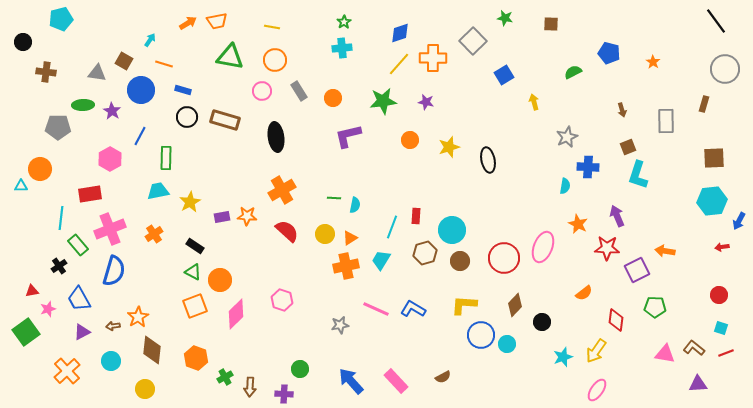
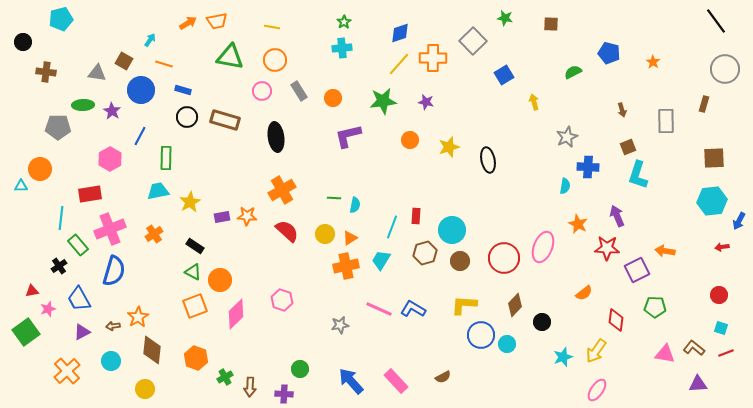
pink line at (376, 309): moved 3 px right
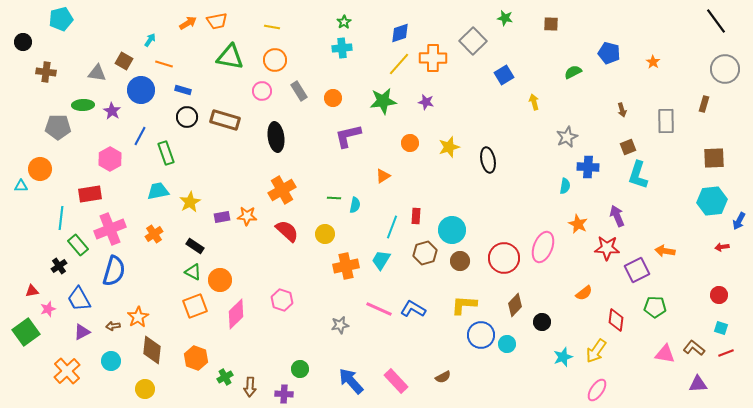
orange circle at (410, 140): moved 3 px down
green rectangle at (166, 158): moved 5 px up; rotated 20 degrees counterclockwise
orange triangle at (350, 238): moved 33 px right, 62 px up
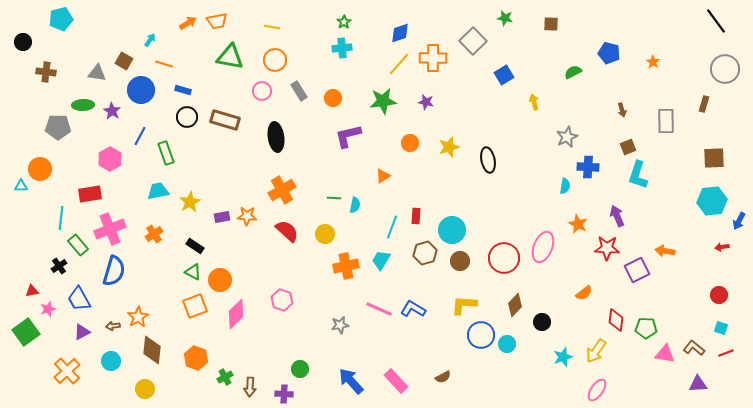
green pentagon at (655, 307): moved 9 px left, 21 px down
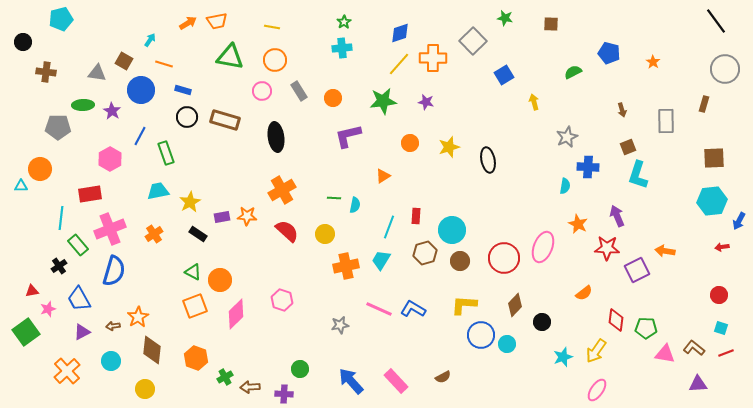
cyan line at (392, 227): moved 3 px left
black rectangle at (195, 246): moved 3 px right, 12 px up
brown arrow at (250, 387): rotated 84 degrees clockwise
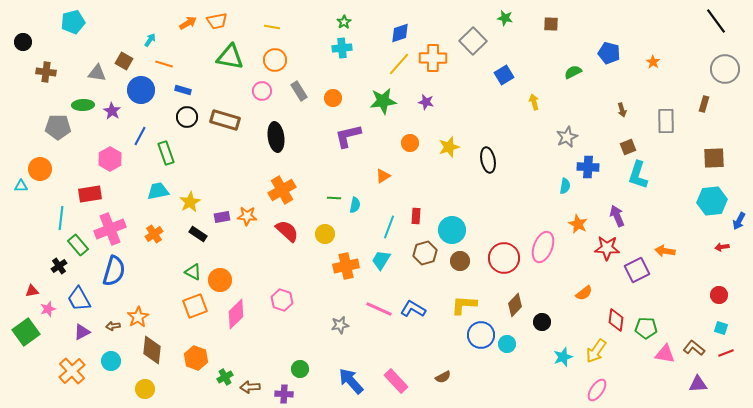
cyan pentagon at (61, 19): moved 12 px right, 3 px down
orange cross at (67, 371): moved 5 px right
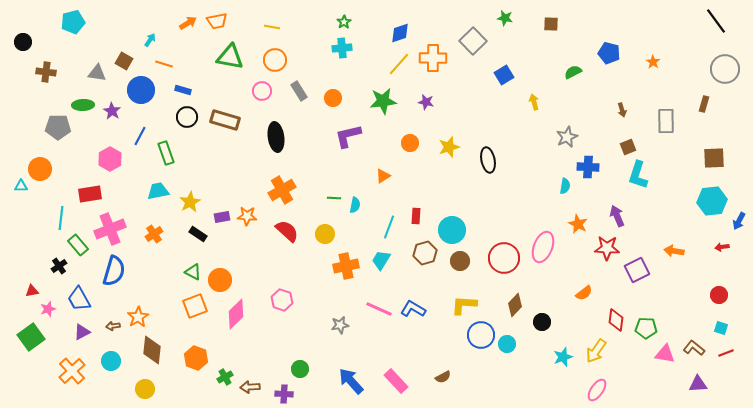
orange arrow at (665, 251): moved 9 px right
green square at (26, 332): moved 5 px right, 5 px down
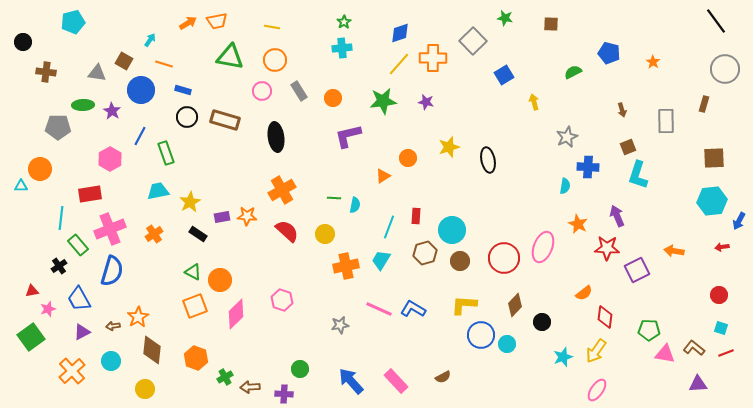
orange circle at (410, 143): moved 2 px left, 15 px down
blue semicircle at (114, 271): moved 2 px left
red diamond at (616, 320): moved 11 px left, 3 px up
green pentagon at (646, 328): moved 3 px right, 2 px down
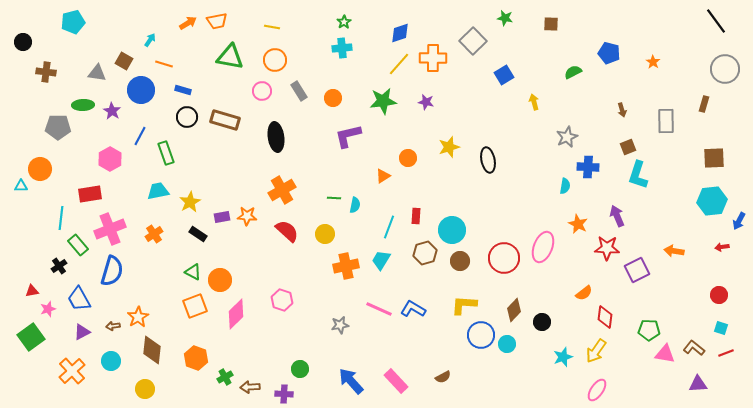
brown diamond at (515, 305): moved 1 px left, 5 px down
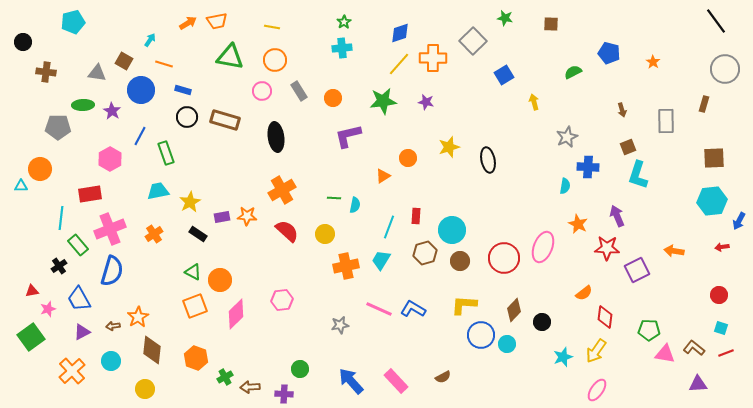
pink hexagon at (282, 300): rotated 25 degrees counterclockwise
